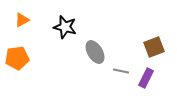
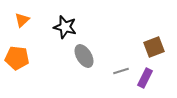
orange triangle: rotated 14 degrees counterclockwise
gray ellipse: moved 11 px left, 4 px down
orange pentagon: rotated 15 degrees clockwise
gray line: rotated 28 degrees counterclockwise
purple rectangle: moved 1 px left
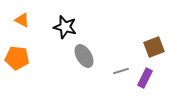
orange triangle: rotated 49 degrees counterclockwise
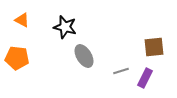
brown square: rotated 15 degrees clockwise
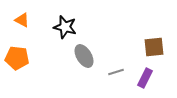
gray line: moved 5 px left, 1 px down
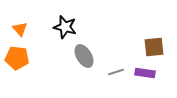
orange triangle: moved 2 px left, 9 px down; rotated 21 degrees clockwise
purple rectangle: moved 5 px up; rotated 72 degrees clockwise
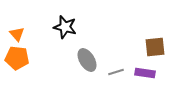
orange triangle: moved 3 px left, 5 px down
brown square: moved 1 px right
gray ellipse: moved 3 px right, 4 px down
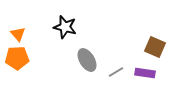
orange triangle: moved 1 px right
brown square: rotated 30 degrees clockwise
orange pentagon: rotated 10 degrees counterclockwise
gray line: rotated 14 degrees counterclockwise
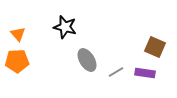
orange pentagon: moved 3 px down
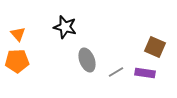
gray ellipse: rotated 10 degrees clockwise
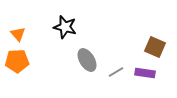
gray ellipse: rotated 10 degrees counterclockwise
